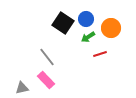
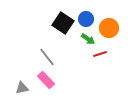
orange circle: moved 2 px left
green arrow: moved 2 px down; rotated 112 degrees counterclockwise
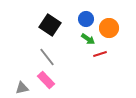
black square: moved 13 px left, 2 px down
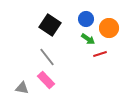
gray triangle: rotated 24 degrees clockwise
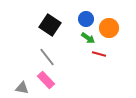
green arrow: moved 1 px up
red line: moved 1 px left; rotated 32 degrees clockwise
